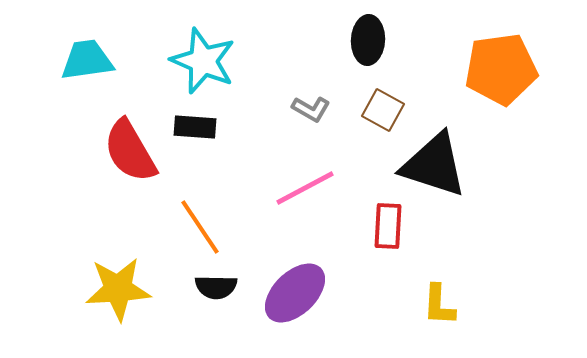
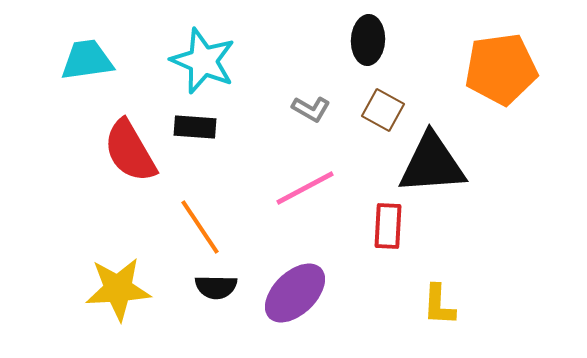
black triangle: moved 2 px left, 1 px up; rotated 22 degrees counterclockwise
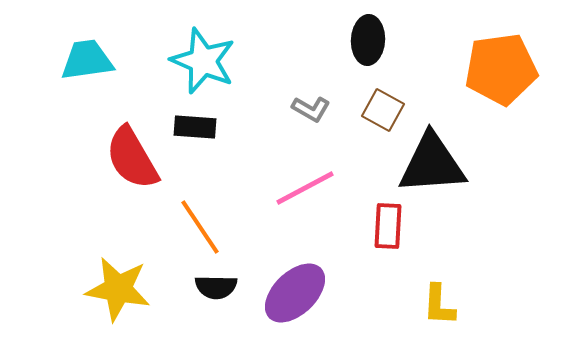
red semicircle: moved 2 px right, 7 px down
yellow star: rotated 14 degrees clockwise
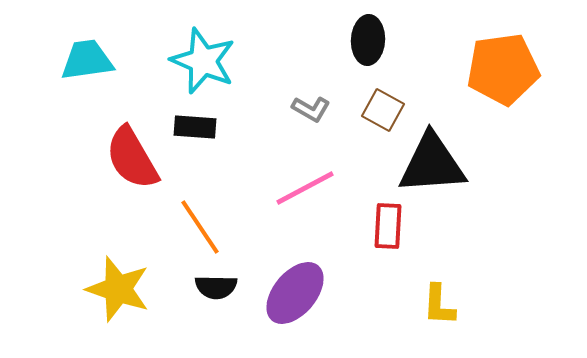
orange pentagon: moved 2 px right
yellow star: rotated 8 degrees clockwise
purple ellipse: rotated 6 degrees counterclockwise
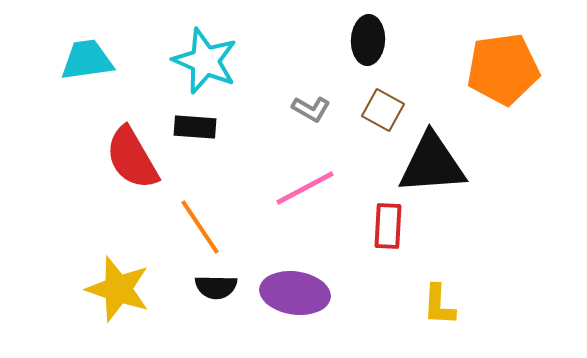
cyan star: moved 2 px right
purple ellipse: rotated 58 degrees clockwise
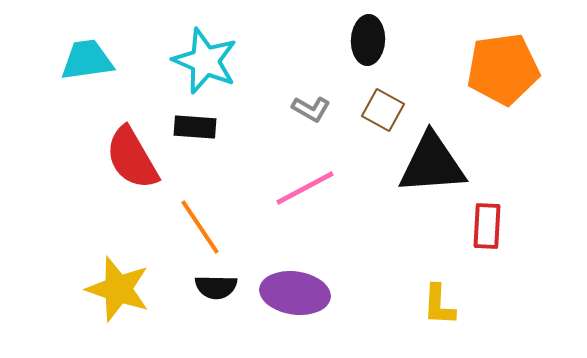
red rectangle: moved 99 px right
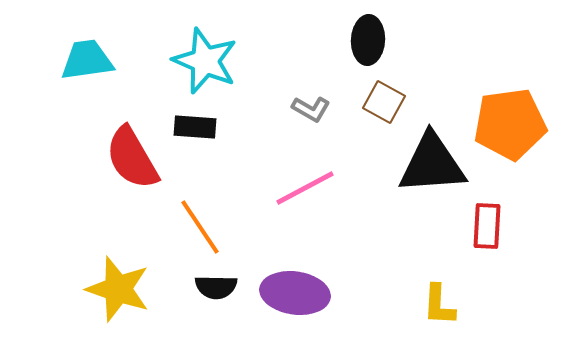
orange pentagon: moved 7 px right, 55 px down
brown square: moved 1 px right, 8 px up
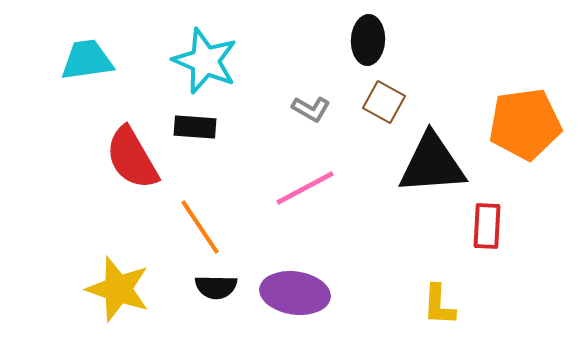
orange pentagon: moved 15 px right
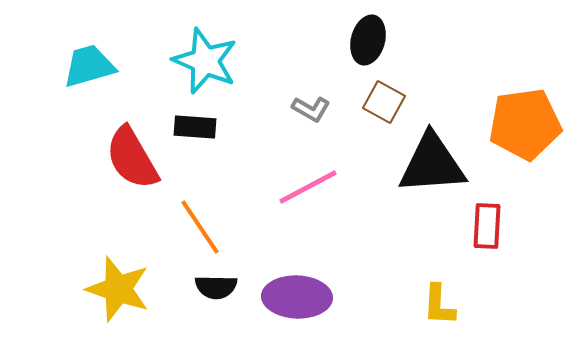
black ellipse: rotated 12 degrees clockwise
cyan trapezoid: moved 2 px right, 6 px down; rotated 8 degrees counterclockwise
pink line: moved 3 px right, 1 px up
purple ellipse: moved 2 px right, 4 px down; rotated 6 degrees counterclockwise
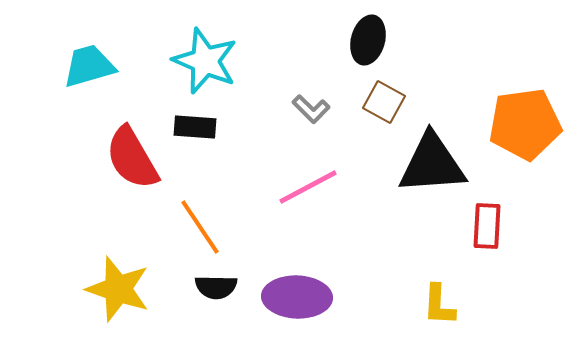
gray L-shape: rotated 15 degrees clockwise
